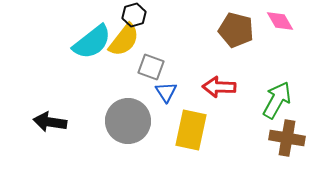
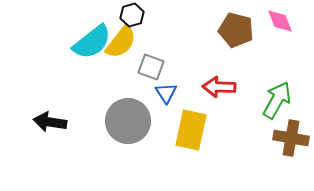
black hexagon: moved 2 px left
pink diamond: rotated 8 degrees clockwise
yellow semicircle: moved 3 px left, 2 px down
blue triangle: moved 1 px down
brown cross: moved 4 px right
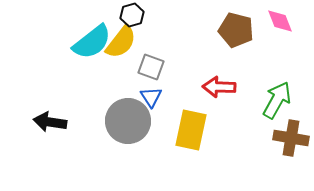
blue triangle: moved 15 px left, 4 px down
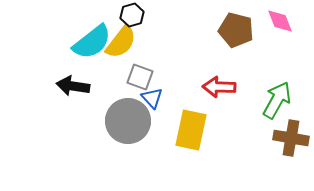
gray square: moved 11 px left, 10 px down
blue triangle: moved 1 px right, 1 px down; rotated 10 degrees counterclockwise
black arrow: moved 23 px right, 36 px up
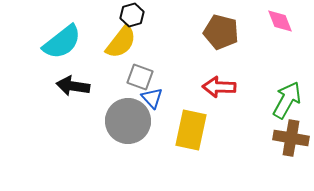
brown pentagon: moved 15 px left, 2 px down
cyan semicircle: moved 30 px left
green arrow: moved 10 px right
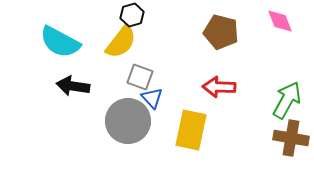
cyan semicircle: moved 2 px left; rotated 66 degrees clockwise
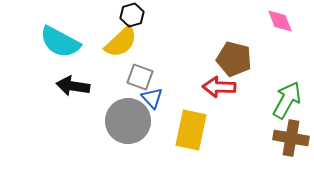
brown pentagon: moved 13 px right, 27 px down
yellow semicircle: rotated 9 degrees clockwise
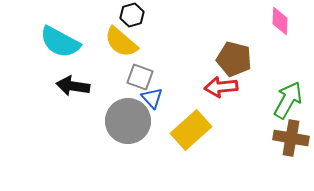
pink diamond: rotated 24 degrees clockwise
yellow semicircle: rotated 84 degrees clockwise
red arrow: moved 2 px right; rotated 8 degrees counterclockwise
green arrow: moved 1 px right
yellow rectangle: rotated 36 degrees clockwise
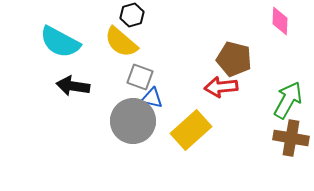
blue triangle: rotated 35 degrees counterclockwise
gray circle: moved 5 px right
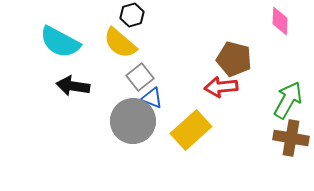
yellow semicircle: moved 1 px left, 1 px down
gray square: rotated 32 degrees clockwise
blue triangle: rotated 10 degrees clockwise
